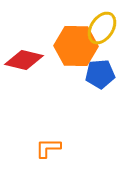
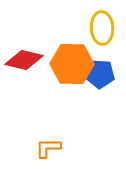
yellow ellipse: rotated 36 degrees counterclockwise
orange hexagon: moved 4 px left, 18 px down
blue pentagon: rotated 8 degrees clockwise
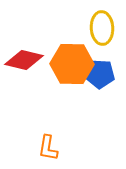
orange L-shape: rotated 80 degrees counterclockwise
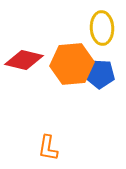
orange hexagon: rotated 6 degrees counterclockwise
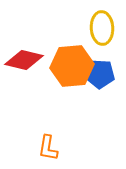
orange hexagon: moved 2 px down
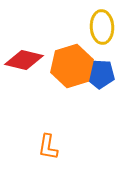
yellow ellipse: moved 1 px up
orange hexagon: rotated 12 degrees counterclockwise
orange L-shape: moved 1 px up
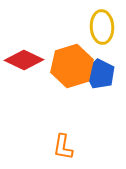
red diamond: rotated 12 degrees clockwise
blue pentagon: rotated 24 degrees clockwise
orange L-shape: moved 15 px right
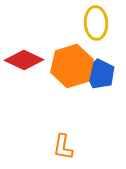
yellow ellipse: moved 6 px left, 4 px up
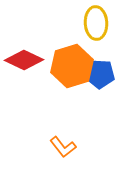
blue pentagon: rotated 24 degrees counterclockwise
orange L-shape: rotated 48 degrees counterclockwise
